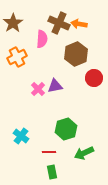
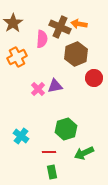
brown cross: moved 1 px right, 4 px down
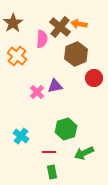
brown cross: rotated 15 degrees clockwise
orange cross: moved 1 px up; rotated 24 degrees counterclockwise
pink cross: moved 1 px left, 3 px down
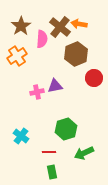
brown star: moved 8 px right, 3 px down
orange cross: rotated 18 degrees clockwise
pink cross: rotated 32 degrees clockwise
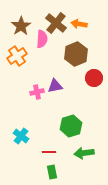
brown cross: moved 4 px left, 4 px up
green hexagon: moved 5 px right, 3 px up
green arrow: rotated 18 degrees clockwise
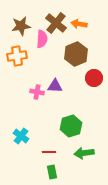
brown star: rotated 24 degrees clockwise
orange cross: rotated 24 degrees clockwise
purple triangle: rotated 14 degrees clockwise
pink cross: rotated 24 degrees clockwise
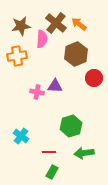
orange arrow: rotated 28 degrees clockwise
green rectangle: rotated 40 degrees clockwise
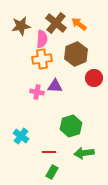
orange cross: moved 25 px right, 3 px down
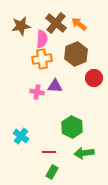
green hexagon: moved 1 px right, 1 px down; rotated 15 degrees counterclockwise
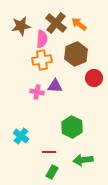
orange cross: moved 1 px down
green arrow: moved 1 px left, 7 px down
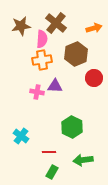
orange arrow: moved 15 px right, 4 px down; rotated 126 degrees clockwise
